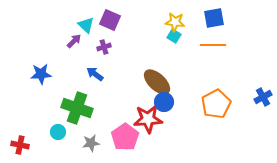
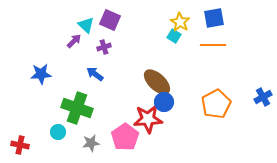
yellow star: moved 5 px right; rotated 24 degrees clockwise
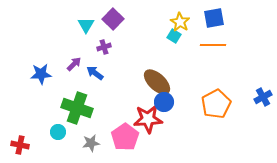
purple square: moved 3 px right, 1 px up; rotated 20 degrees clockwise
cyan triangle: rotated 18 degrees clockwise
purple arrow: moved 23 px down
blue arrow: moved 1 px up
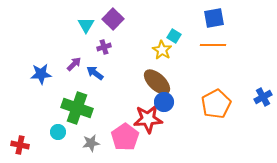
yellow star: moved 18 px left, 28 px down
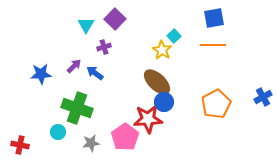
purple square: moved 2 px right
cyan square: rotated 16 degrees clockwise
purple arrow: moved 2 px down
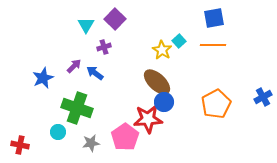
cyan square: moved 5 px right, 5 px down
blue star: moved 2 px right, 4 px down; rotated 20 degrees counterclockwise
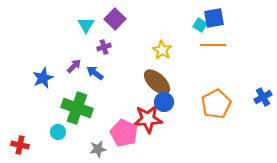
cyan square: moved 21 px right, 16 px up; rotated 16 degrees counterclockwise
pink pentagon: moved 1 px left, 4 px up; rotated 12 degrees counterclockwise
gray star: moved 7 px right, 6 px down
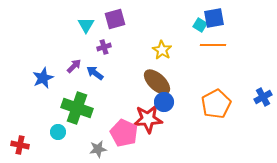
purple square: rotated 30 degrees clockwise
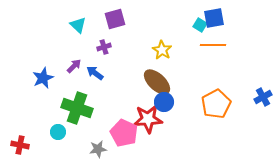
cyan triangle: moved 8 px left; rotated 18 degrees counterclockwise
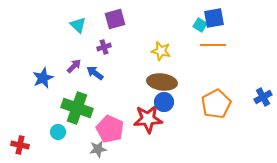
yellow star: moved 1 px left, 1 px down; rotated 18 degrees counterclockwise
brown ellipse: moved 5 px right; rotated 36 degrees counterclockwise
pink pentagon: moved 14 px left, 4 px up
